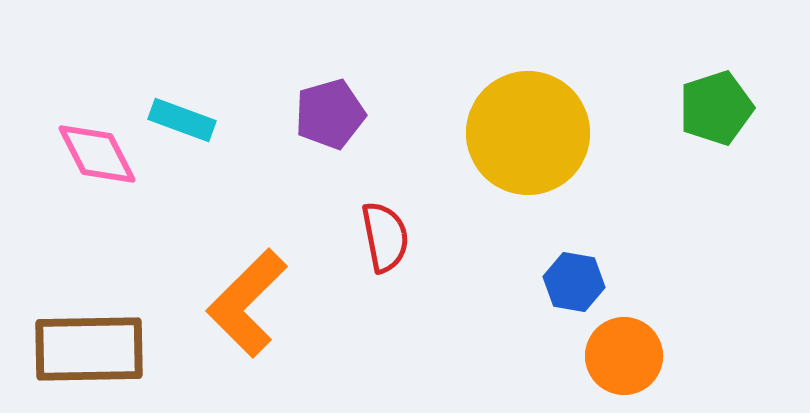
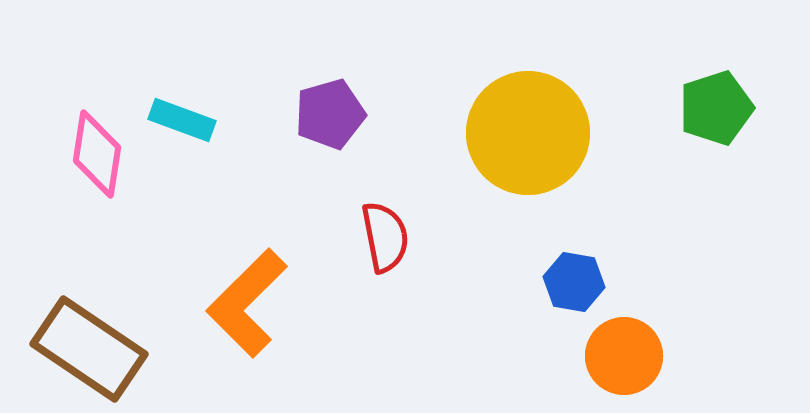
pink diamond: rotated 36 degrees clockwise
brown rectangle: rotated 35 degrees clockwise
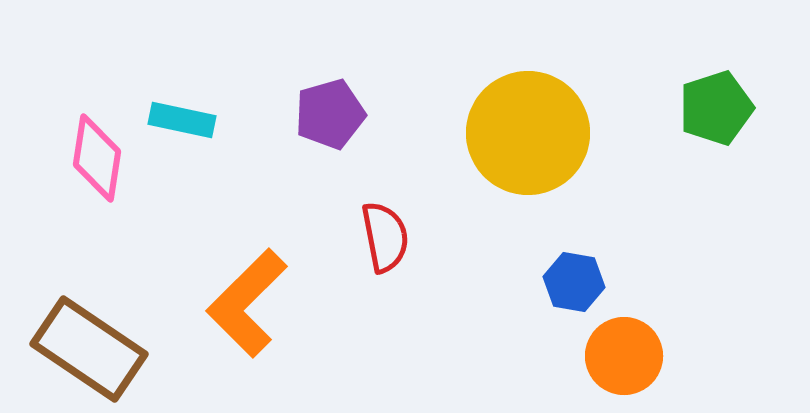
cyan rectangle: rotated 8 degrees counterclockwise
pink diamond: moved 4 px down
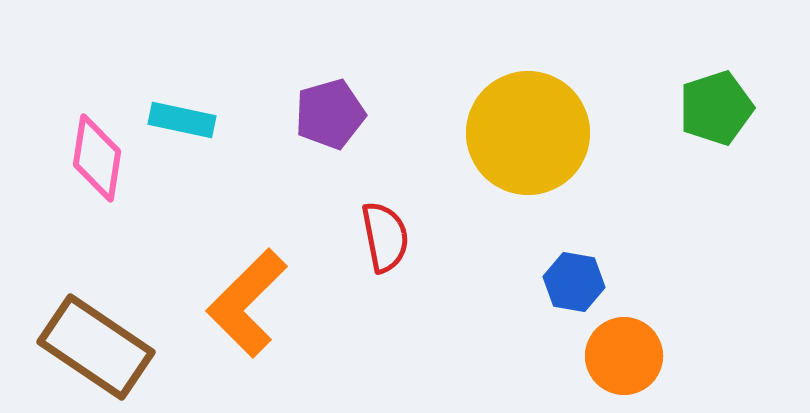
brown rectangle: moved 7 px right, 2 px up
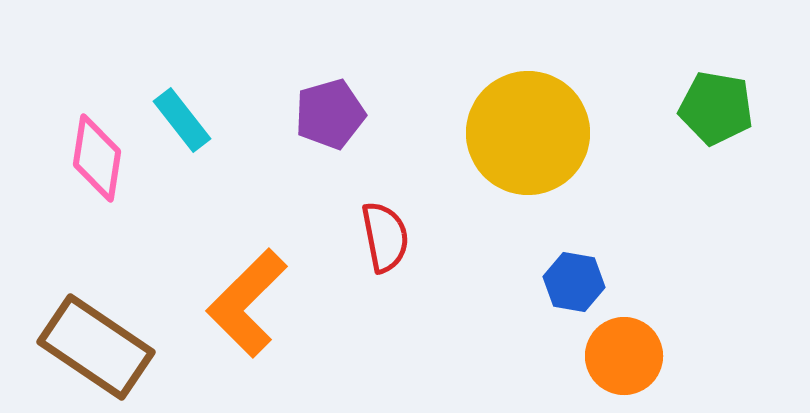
green pentagon: rotated 28 degrees clockwise
cyan rectangle: rotated 40 degrees clockwise
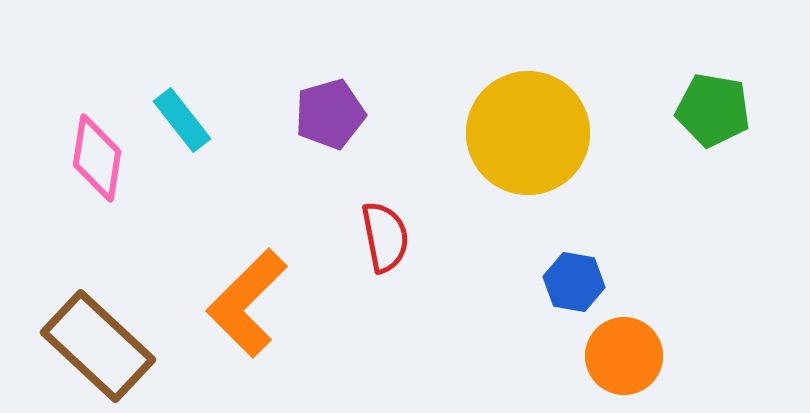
green pentagon: moved 3 px left, 2 px down
brown rectangle: moved 2 px right, 1 px up; rotated 9 degrees clockwise
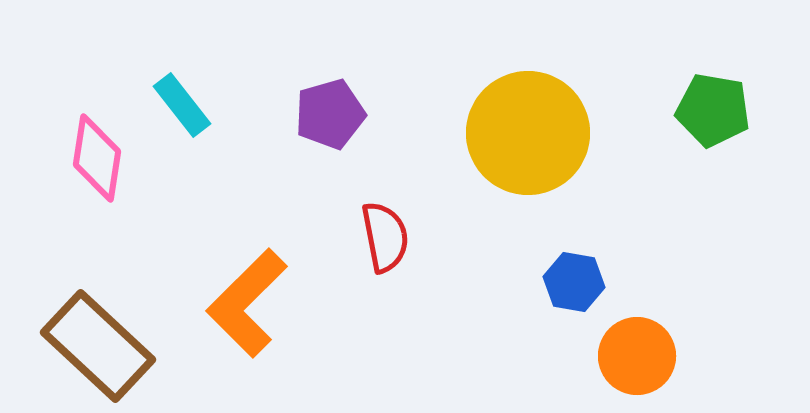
cyan rectangle: moved 15 px up
orange circle: moved 13 px right
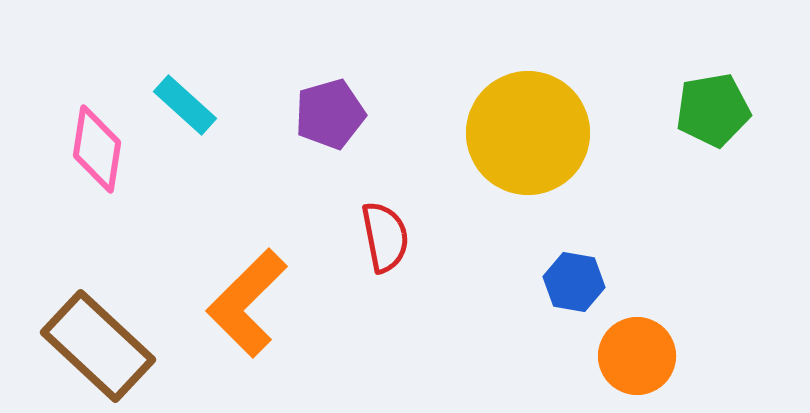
cyan rectangle: moved 3 px right; rotated 10 degrees counterclockwise
green pentagon: rotated 20 degrees counterclockwise
pink diamond: moved 9 px up
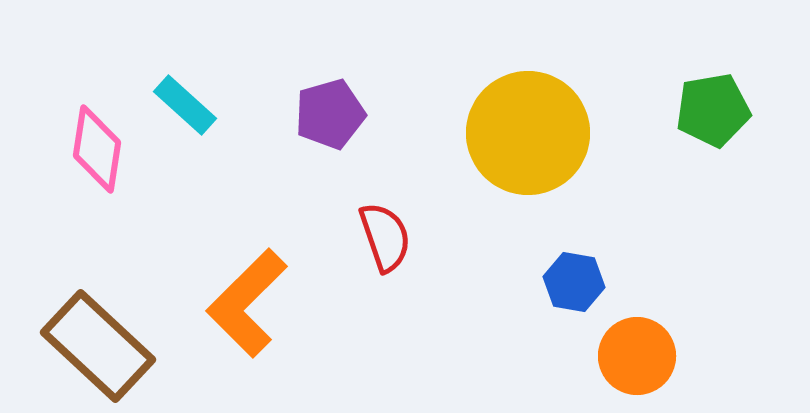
red semicircle: rotated 8 degrees counterclockwise
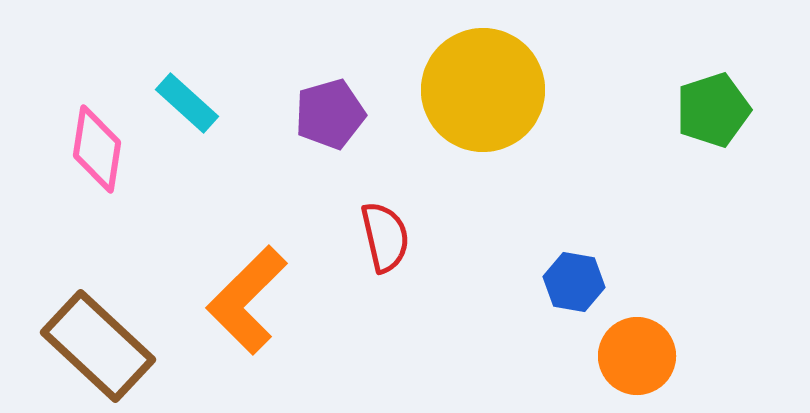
cyan rectangle: moved 2 px right, 2 px up
green pentagon: rotated 8 degrees counterclockwise
yellow circle: moved 45 px left, 43 px up
red semicircle: rotated 6 degrees clockwise
orange L-shape: moved 3 px up
